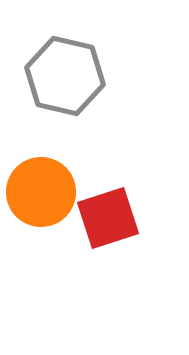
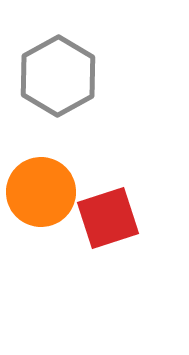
gray hexagon: moved 7 px left; rotated 18 degrees clockwise
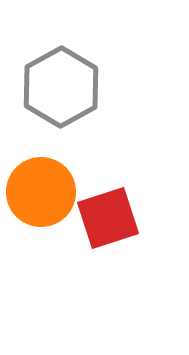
gray hexagon: moved 3 px right, 11 px down
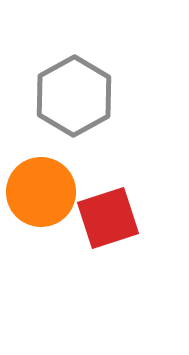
gray hexagon: moved 13 px right, 9 px down
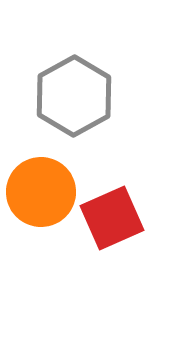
red square: moved 4 px right; rotated 6 degrees counterclockwise
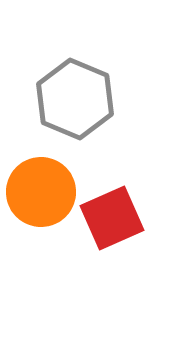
gray hexagon: moved 1 px right, 3 px down; rotated 8 degrees counterclockwise
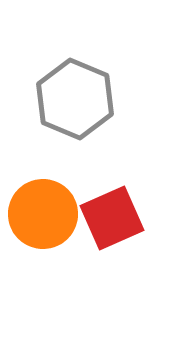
orange circle: moved 2 px right, 22 px down
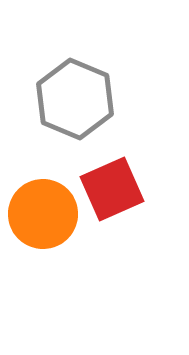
red square: moved 29 px up
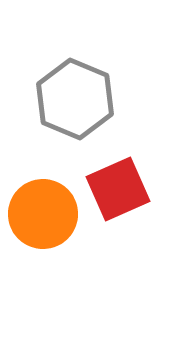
red square: moved 6 px right
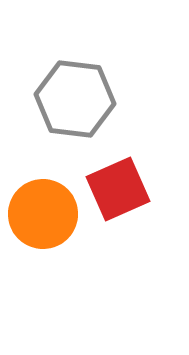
gray hexagon: rotated 16 degrees counterclockwise
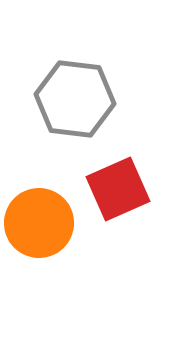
orange circle: moved 4 px left, 9 px down
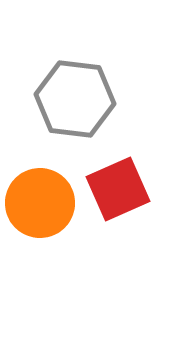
orange circle: moved 1 px right, 20 px up
